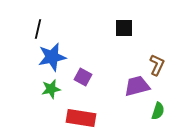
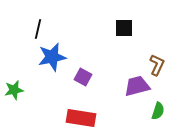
green star: moved 37 px left, 1 px down
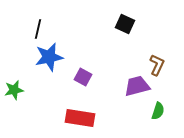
black square: moved 1 px right, 4 px up; rotated 24 degrees clockwise
blue star: moved 3 px left
red rectangle: moved 1 px left
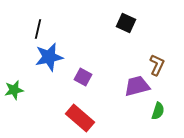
black square: moved 1 px right, 1 px up
red rectangle: rotated 32 degrees clockwise
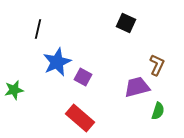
blue star: moved 8 px right, 5 px down; rotated 12 degrees counterclockwise
purple trapezoid: moved 1 px down
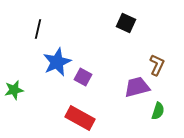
red rectangle: rotated 12 degrees counterclockwise
